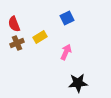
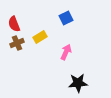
blue square: moved 1 px left
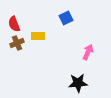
yellow rectangle: moved 2 px left, 1 px up; rotated 32 degrees clockwise
pink arrow: moved 22 px right
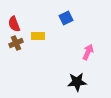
brown cross: moved 1 px left
black star: moved 1 px left, 1 px up
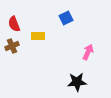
brown cross: moved 4 px left, 3 px down
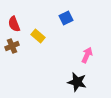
yellow rectangle: rotated 40 degrees clockwise
pink arrow: moved 1 px left, 3 px down
black star: rotated 18 degrees clockwise
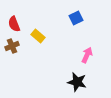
blue square: moved 10 px right
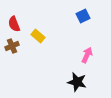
blue square: moved 7 px right, 2 px up
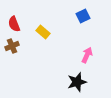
yellow rectangle: moved 5 px right, 4 px up
black star: rotated 30 degrees counterclockwise
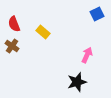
blue square: moved 14 px right, 2 px up
brown cross: rotated 32 degrees counterclockwise
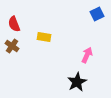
yellow rectangle: moved 1 px right, 5 px down; rotated 32 degrees counterclockwise
black star: rotated 12 degrees counterclockwise
